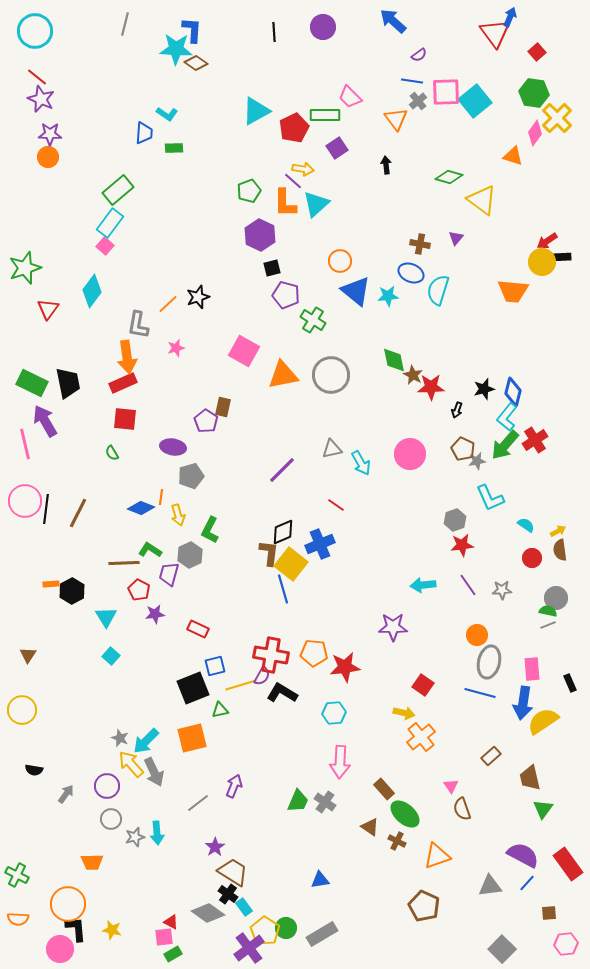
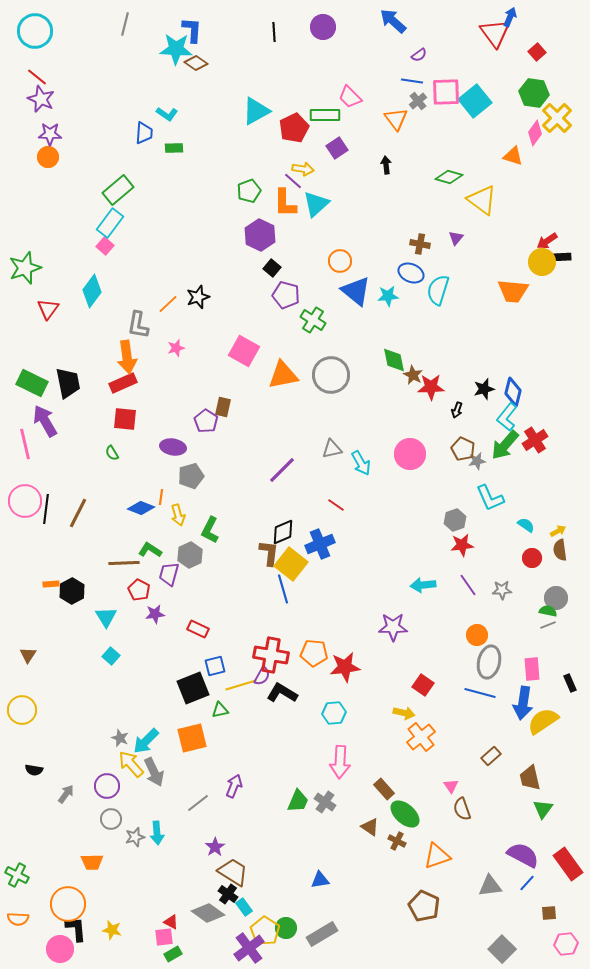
black square at (272, 268): rotated 36 degrees counterclockwise
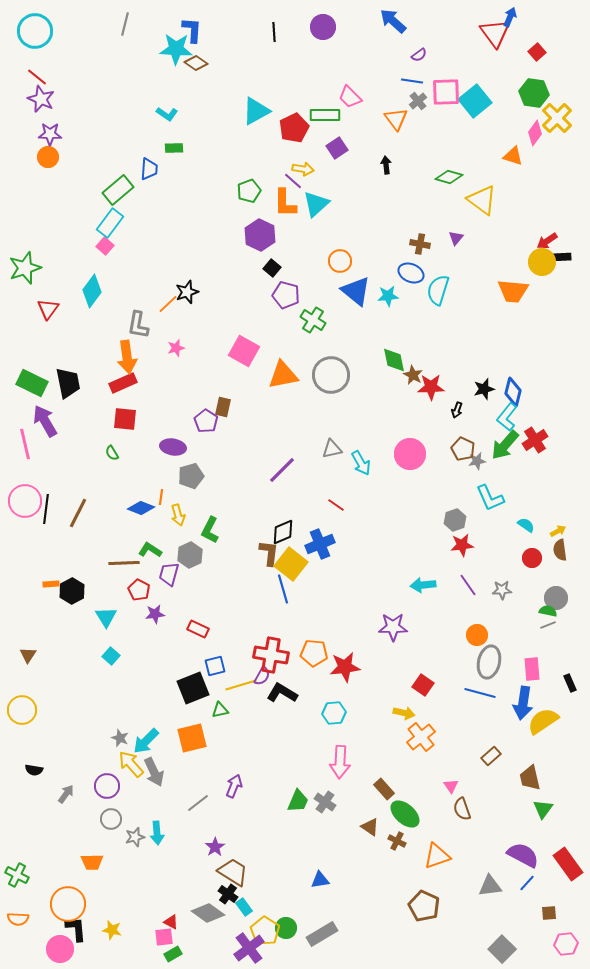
blue trapezoid at (144, 133): moved 5 px right, 36 px down
black star at (198, 297): moved 11 px left, 5 px up
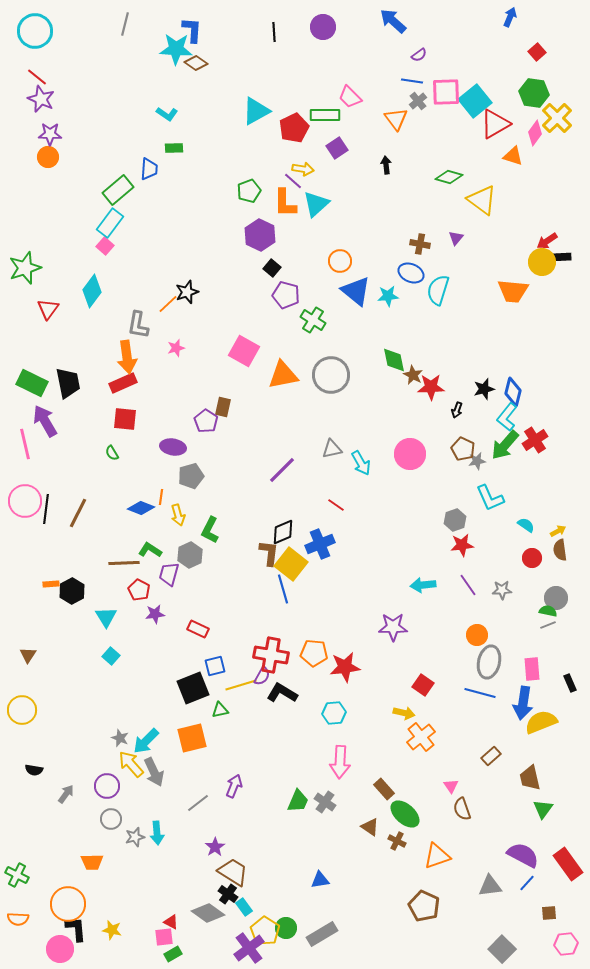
red triangle at (495, 33): moved 91 px down; rotated 36 degrees clockwise
yellow semicircle at (543, 721): moved 2 px left, 1 px down; rotated 12 degrees clockwise
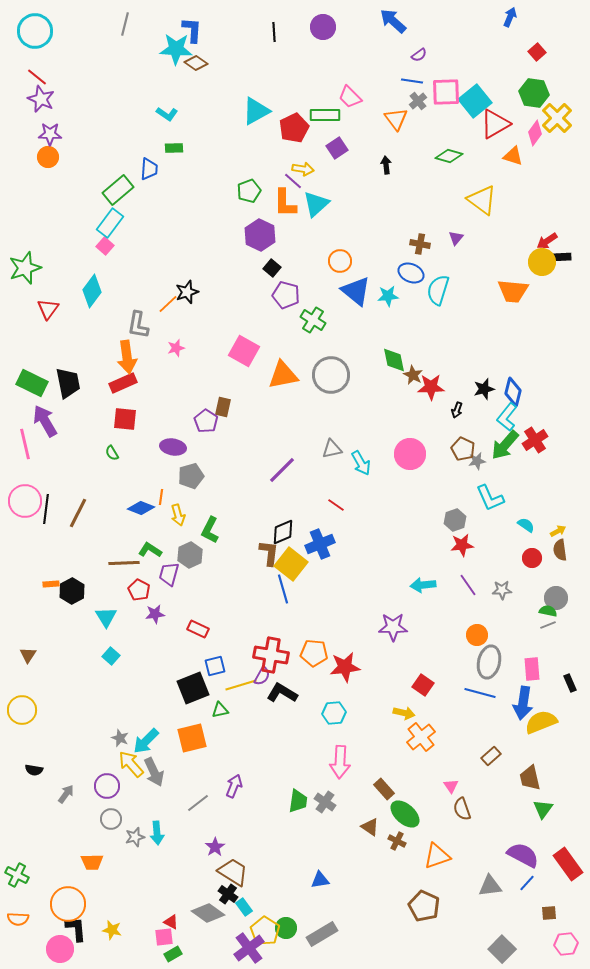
green diamond at (449, 177): moved 21 px up
green trapezoid at (298, 801): rotated 15 degrees counterclockwise
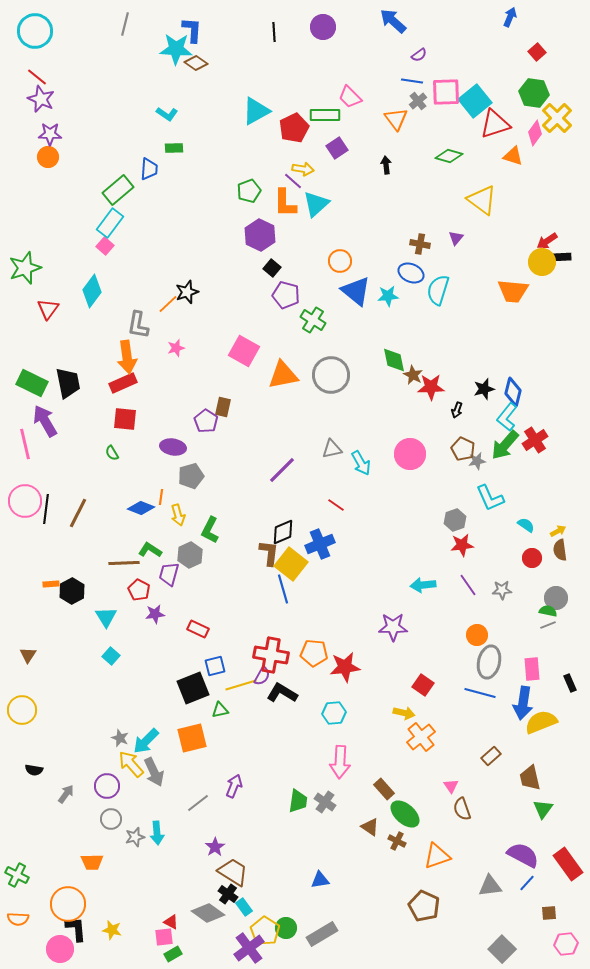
red triangle at (495, 124): rotated 12 degrees clockwise
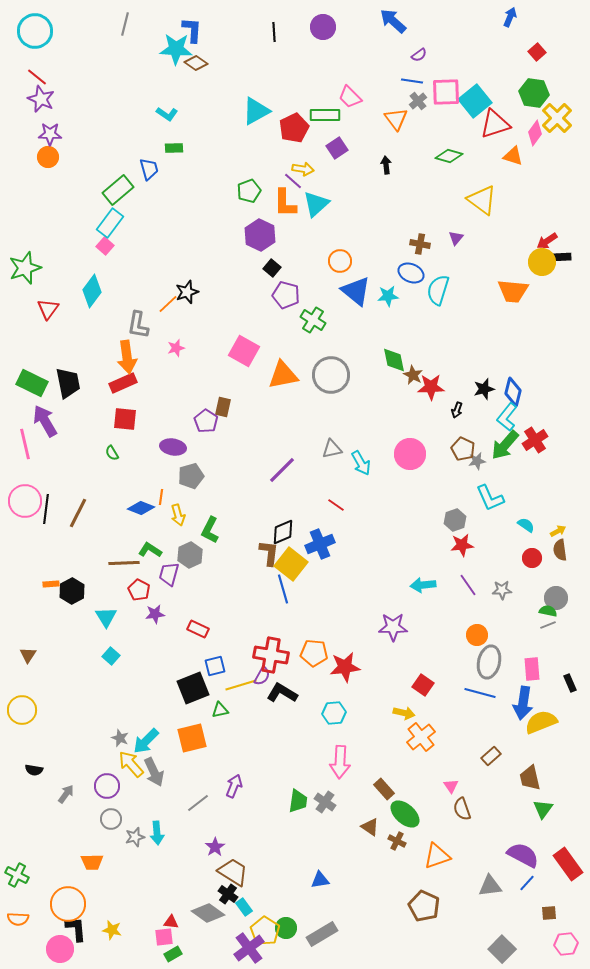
blue trapezoid at (149, 169): rotated 20 degrees counterclockwise
red triangle at (171, 922): rotated 21 degrees counterclockwise
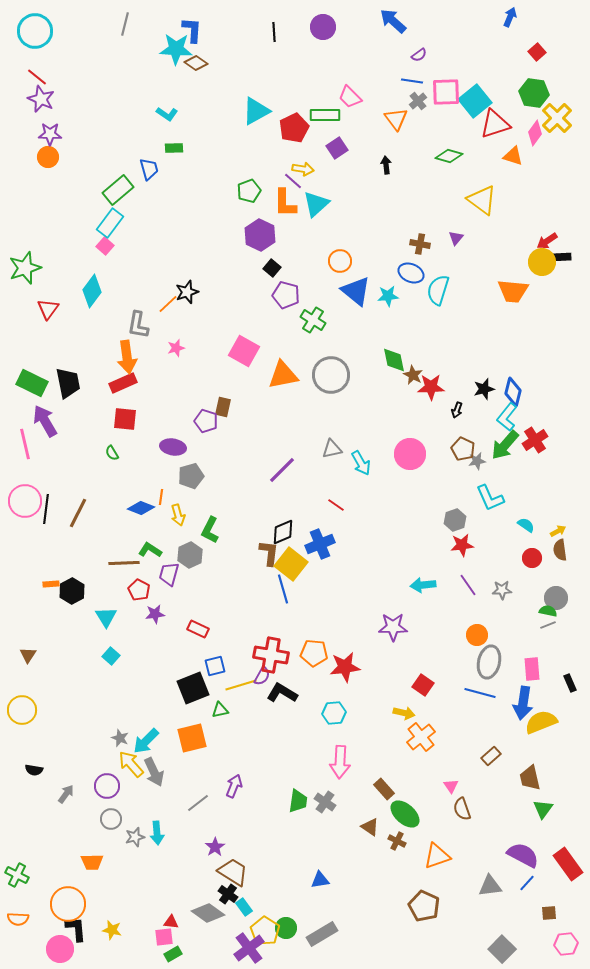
purple pentagon at (206, 421): rotated 15 degrees counterclockwise
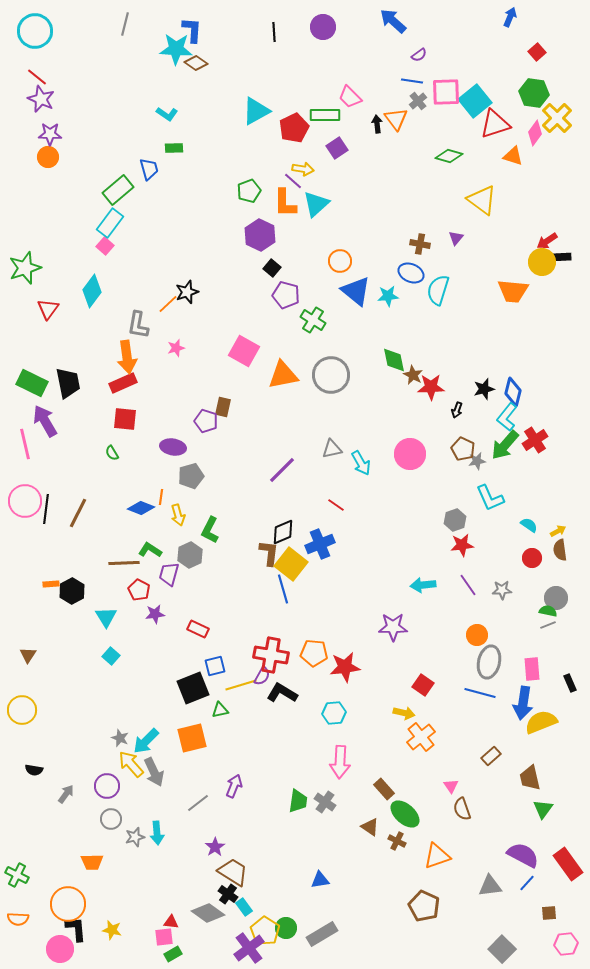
black arrow at (386, 165): moved 9 px left, 41 px up
cyan semicircle at (526, 525): moved 3 px right
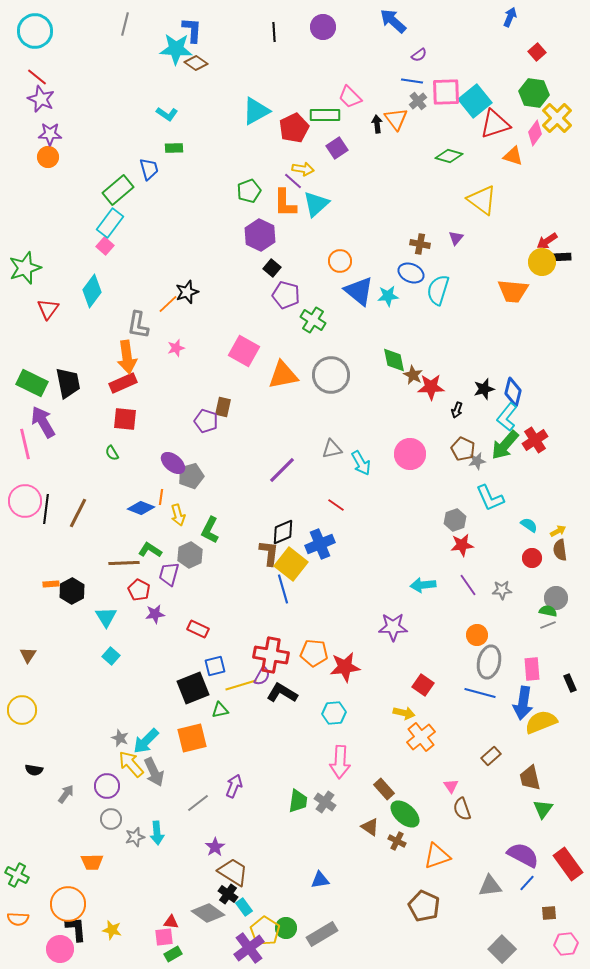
blue triangle at (356, 291): moved 3 px right
purple arrow at (45, 421): moved 2 px left, 1 px down
purple ellipse at (173, 447): moved 16 px down; rotated 30 degrees clockwise
